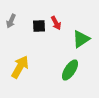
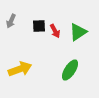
red arrow: moved 1 px left, 8 px down
green triangle: moved 3 px left, 7 px up
yellow arrow: moved 2 px down; rotated 40 degrees clockwise
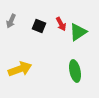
black square: rotated 24 degrees clockwise
red arrow: moved 6 px right, 7 px up
green ellipse: moved 5 px right, 1 px down; rotated 45 degrees counterclockwise
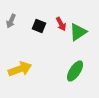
green ellipse: rotated 45 degrees clockwise
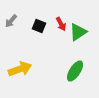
gray arrow: rotated 16 degrees clockwise
